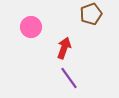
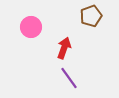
brown pentagon: moved 2 px down
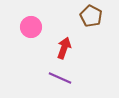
brown pentagon: rotated 25 degrees counterclockwise
purple line: moved 9 px left; rotated 30 degrees counterclockwise
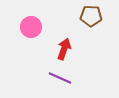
brown pentagon: rotated 25 degrees counterclockwise
red arrow: moved 1 px down
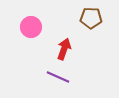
brown pentagon: moved 2 px down
purple line: moved 2 px left, 1 px up
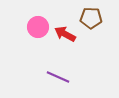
pink circle: moved 7 px right
red arrow: moved 1 px right, 15 px up; rotated 80 degrees counterclockwise
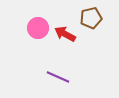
brown pentagon: rotated 15 degrees counterclockwise
pink circle: moved 1 px down
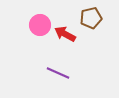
pink circle: moved 2 px right, 3 px up
purple line: moved 4 px up
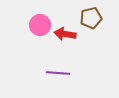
red arrow: rotated 20 degrees counterclockwise
purple line: rotated 20 degrees counterclockwise
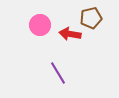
red arrow: moved 5 px right
purple line: rotated 55 degrees clockwise
